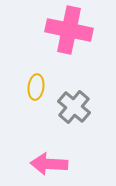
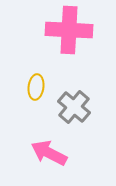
pink cross: rotated 9 degrees counterclockwise
pink arrow: moved 11 px up; rotated 24 degrees clockwise
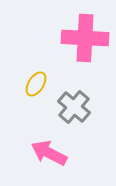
pink cross: moved 16 px right, 8 px down
yellow ellipse: moved 3 px up; rotated 25 degrees clockwise
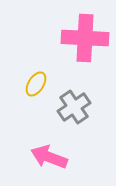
gray cross: rotated 16 degrees clockwise
pink arrow: moved 4 px down; rotated 6 degrees counterclockwise
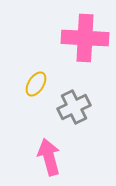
gray cross: rotated 8 degrees clockwise
pink arrow: rotated 54 degrees clockwise
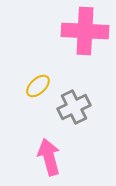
pink cross: moved 7 px up
yellow ellipse: moved 2 px right, 2 px down; rotated 15 degrees clockwise
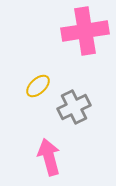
pink cross: rotated 12 degrees counterclockwise
